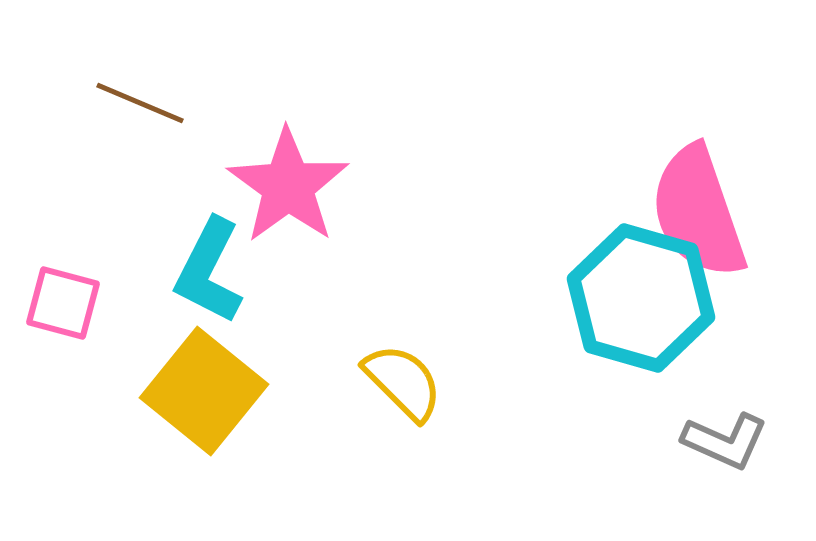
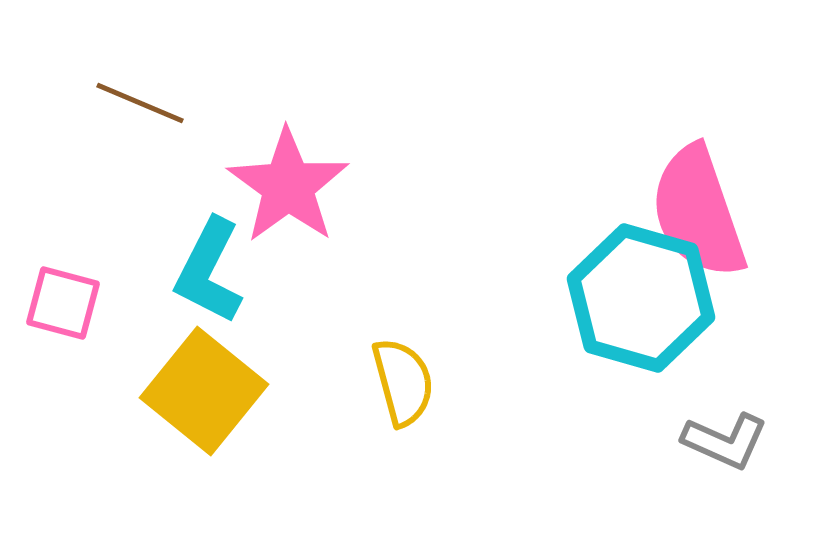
yellow semicircle: rotated 30 degrees clockwise
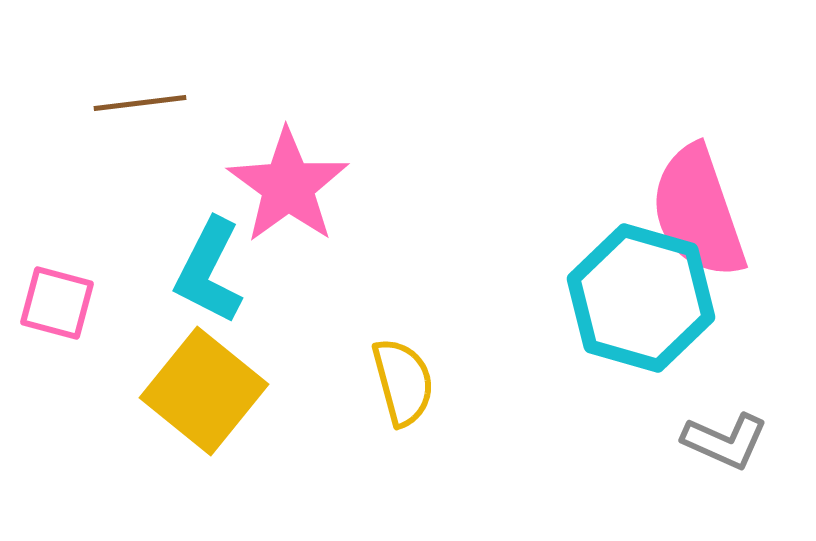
brown line: rotated 30 degrees counterclockwise
pink square: moved 6 px left
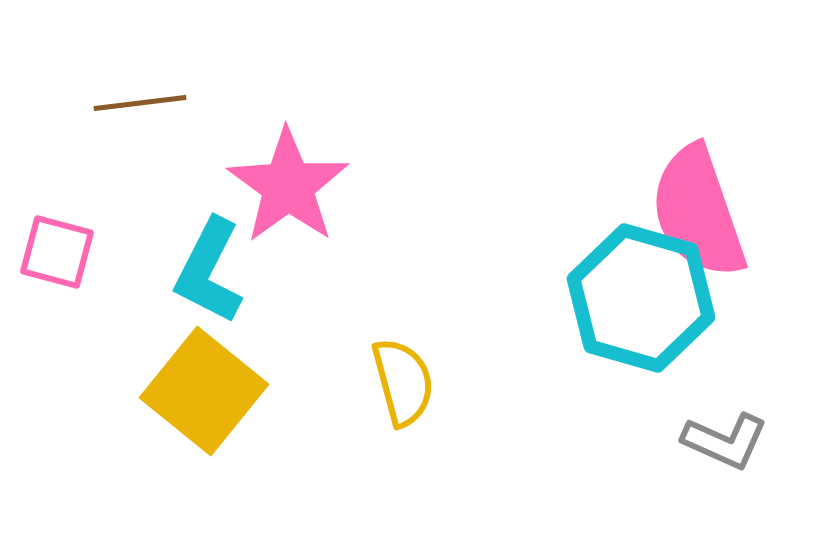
pink square: moved 51 px up
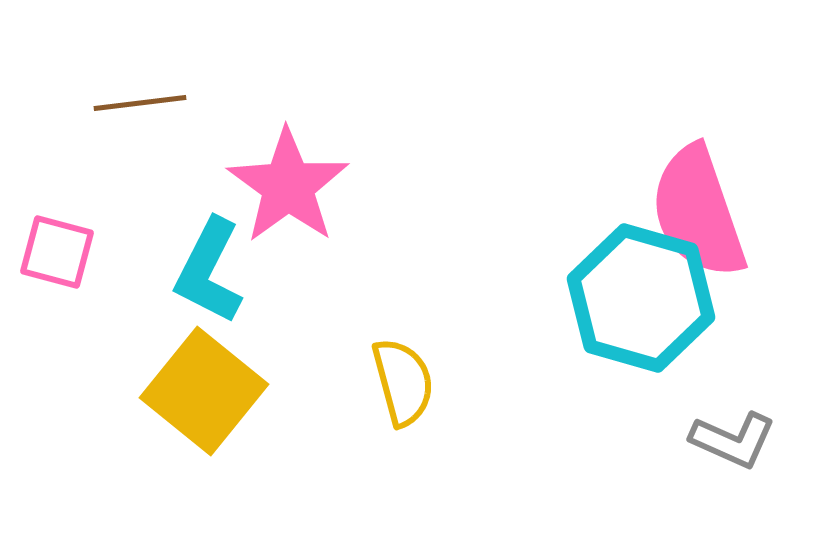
gray L-shape: moved 8 px right, 1 px up
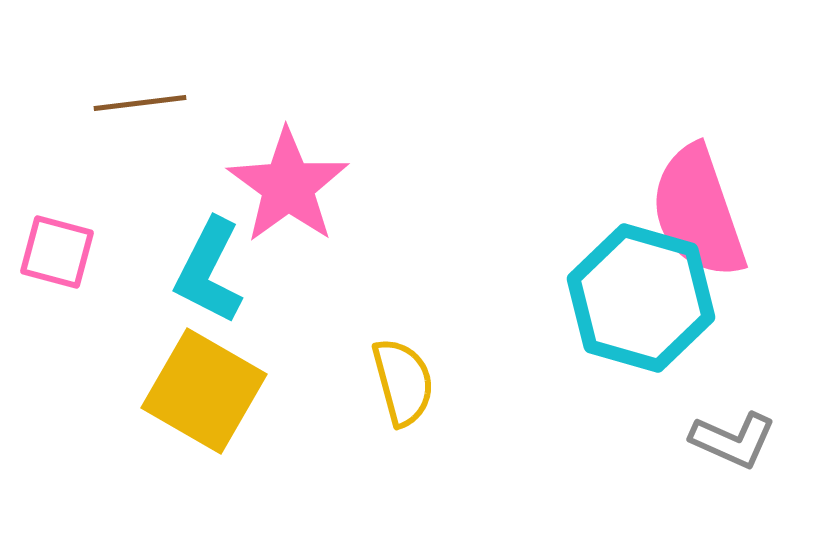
yellow square: rotated 9 degrees counterclockwise
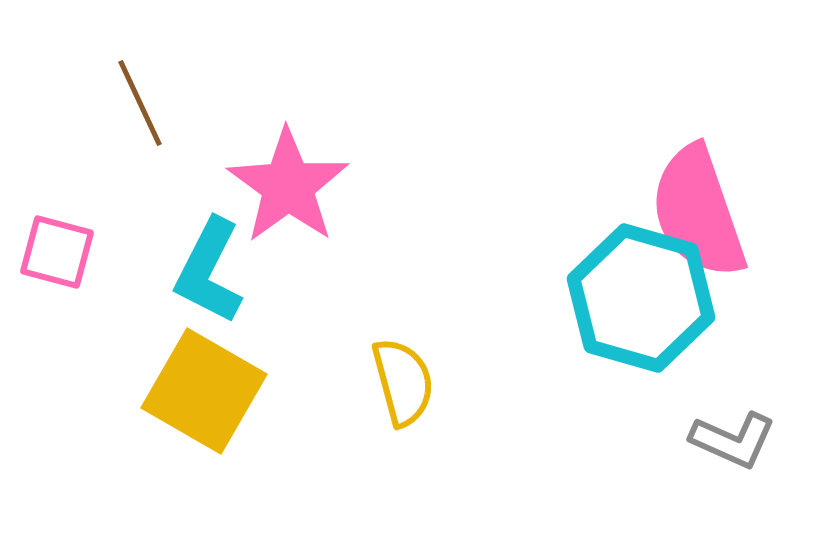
brown line: rotated 72 degrees clockwise
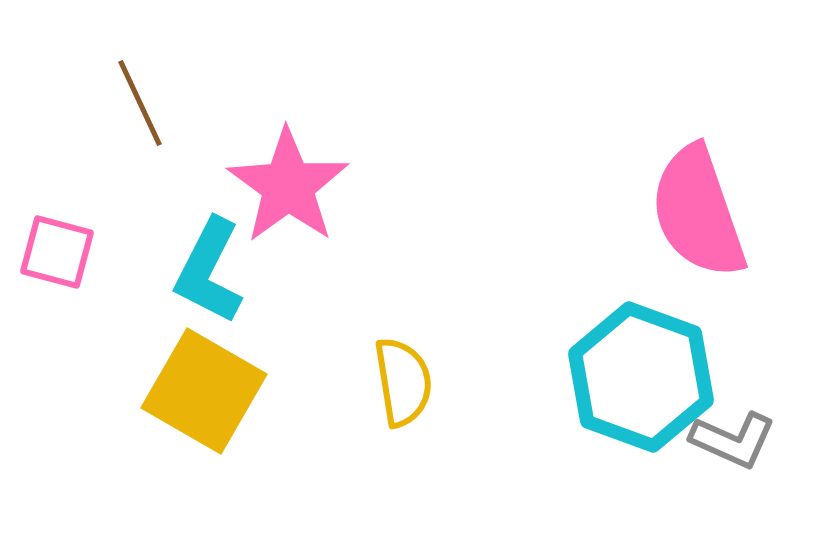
cyan hexagon: moved 79 px down; rotated 4 degrees clockwise
yellow semicircle: rotated 6 degrees clockwise
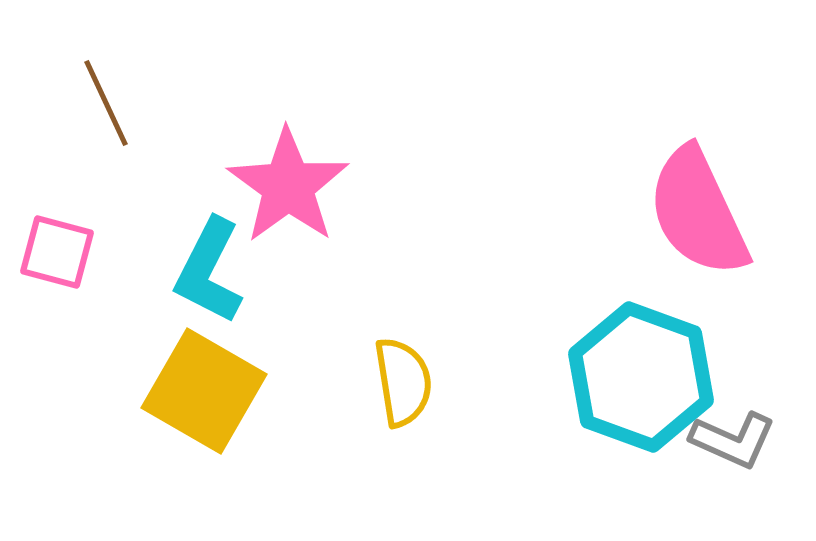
brown line: moved 34 px left
pink semicircle: rotated 6 degrees counterclockwise
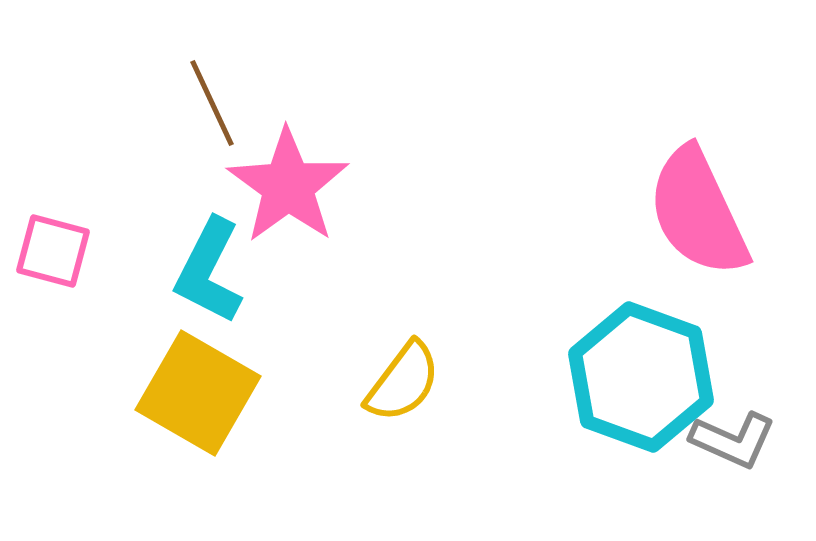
brown line: moved 106 px right
pink square: moved 4 px left, 1 px up
yellow semicircle: rotated 46 degrees clockwise
yellow square: moved 6 px left, 2 px down
